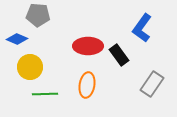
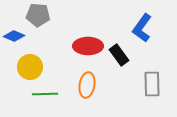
blue diamond: moved 3 px left, 3 px up
gray rectangle: rotated 35 degrees counterclockwise
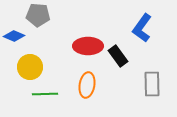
black rectangle: moved 1 px left, 1 px down
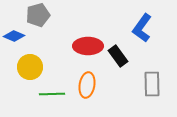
gray pentagon: rotated 20 degrees counterclockwise
green line: moved 7 px right
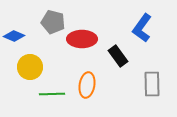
gray pentagon: moved 15 px right, 7 px down; rotated 30 degrees clockwise
red ellipse: moved 6 px left, 7 px up
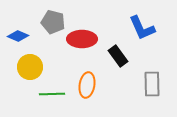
blue L-shape: rotated 60 degrees counterclockwise
blue diamond: moved 4 px right
